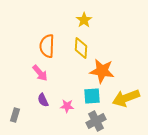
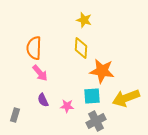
yellow star: rotated 21 degrees counterclockwise
orange semicircle: moved 13 px left, 2 px down
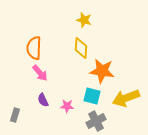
cyan square: rotated 18 degrees clockwise
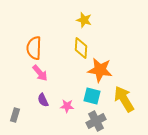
orange star: moved 2 px left, 1 px up
yellow arrow: moved 2 px left, 1 px down; rotated 80 degrees clockwise
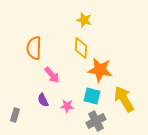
pink arrow: moved 12 px right, 2 px down
